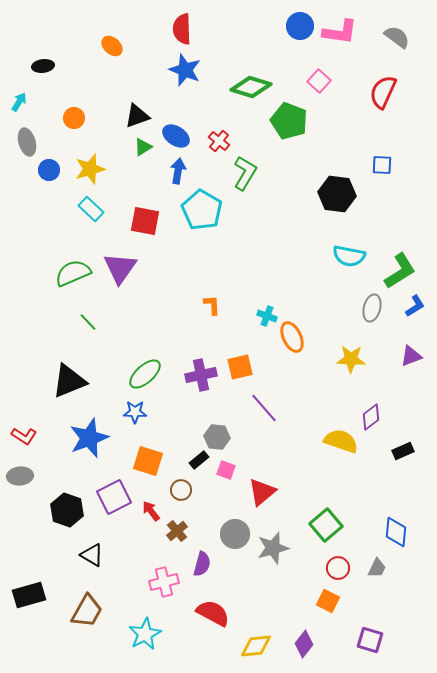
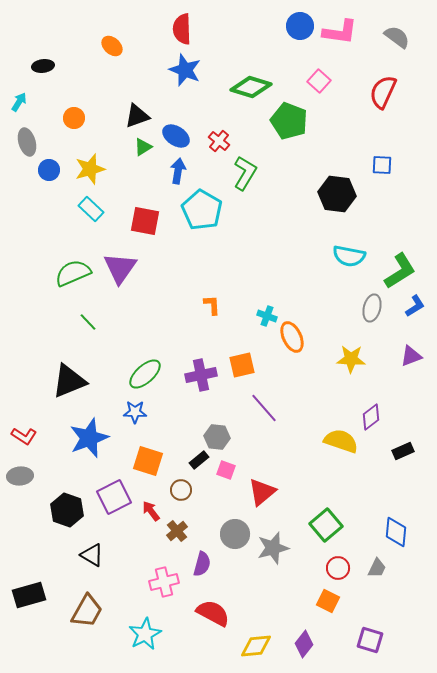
orange square at (240, 367): moved 2 px right, 2 px up
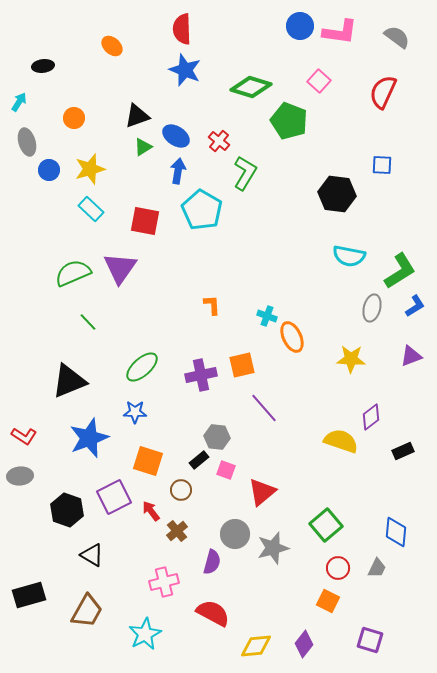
green ellipse at (145, 374): moved 3 px left, 7 px up
purple semicircle at (202, 564): moved 10 px right, 2 px up
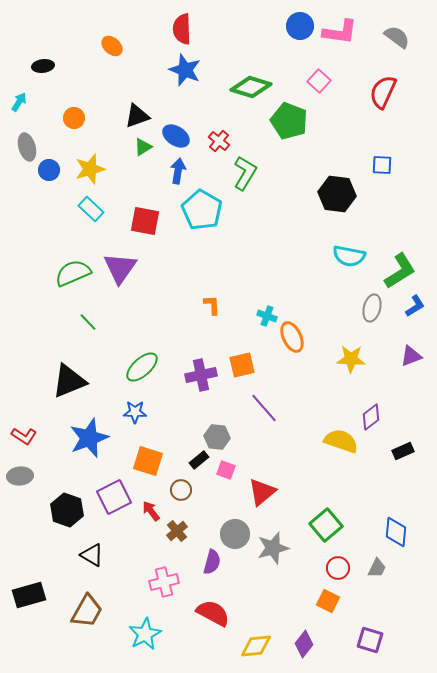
gray ellipse at (27, 142): moved 5 px down
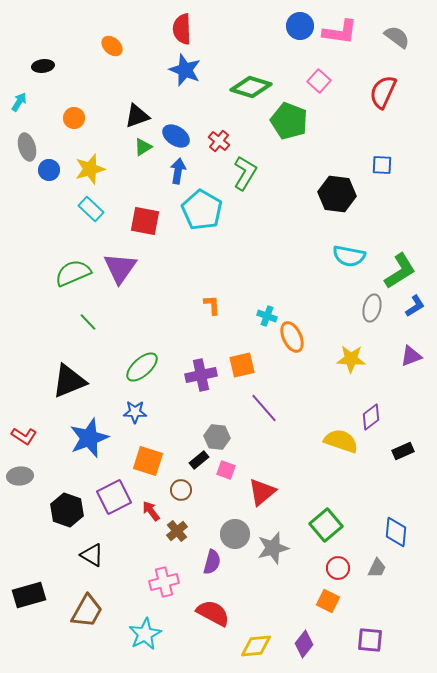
purple square at (370, 640): rotated 12 degrees counterclockwise
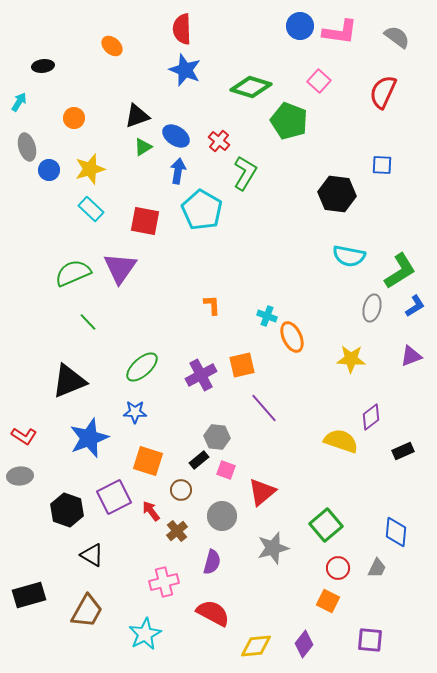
purple cross at (201, 375): rotated 16 degrees counterclockwise
gray circle at (235, 534): moved 13 px left, 18 px up
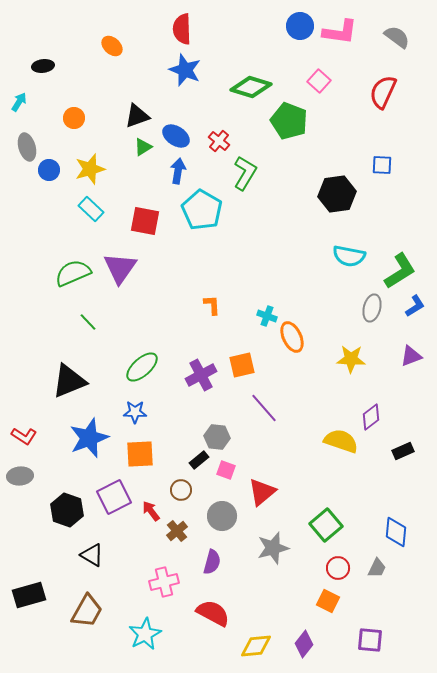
black hexagon at (337, 194): rotated 15 degrees counterclockwise
orange square at (148, 461): moved 8 px left, 7 px up; rotated 20 degrees counterclockwise
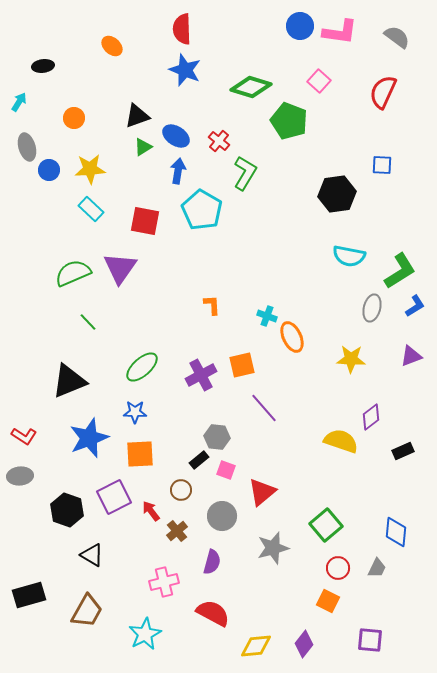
yellow star at (90, 169): rotated 12 degrees clockwise
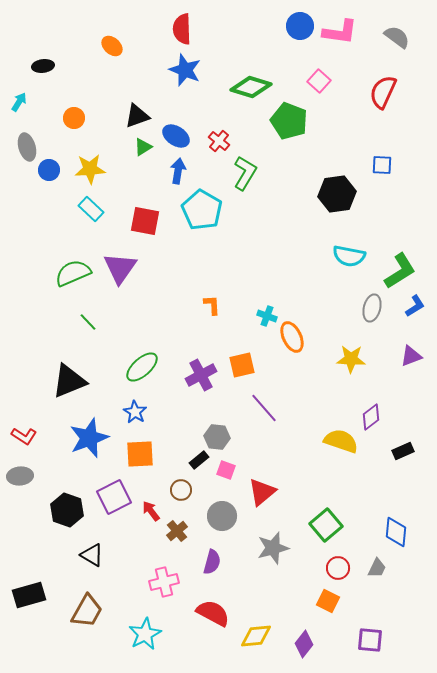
blue star at (135, 412): rotated 30 degrees clockwise
yellow diamond at (256, 646): moved 10 px up
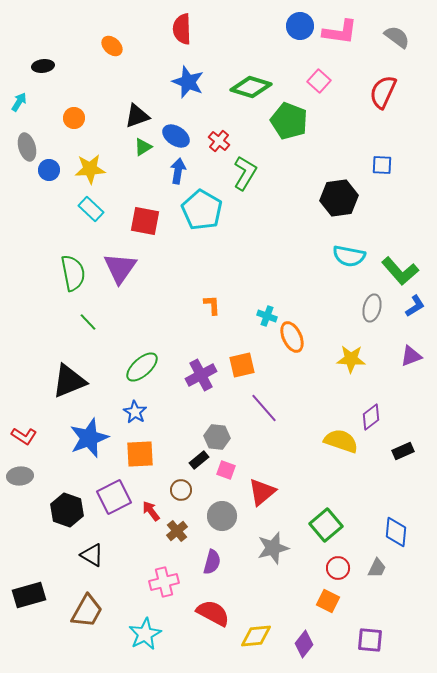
blue star at (185, 70): moved 3 px right, 12 px down
black hexagon at (337, 194): moved 2 px right, 4 px down
green L-shape at (400, 271): rotated 81 degrees clockwise
green semicircle at (73, 273): rotated 102 degrees clockwise
